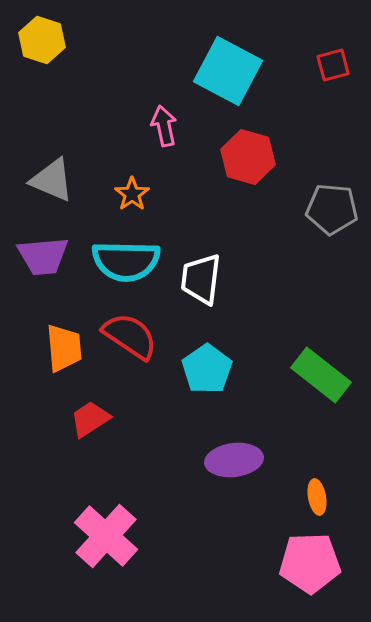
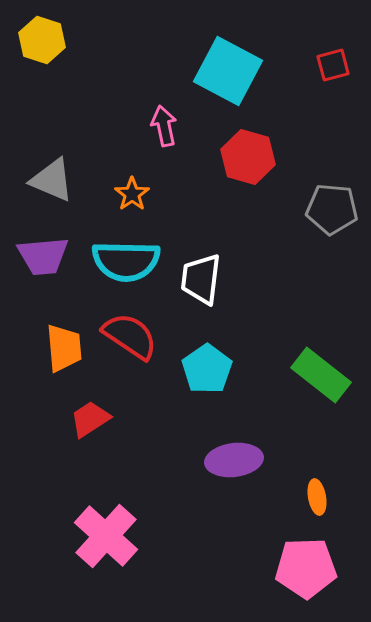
pink pentagon: moved 4 px left, 5 px down
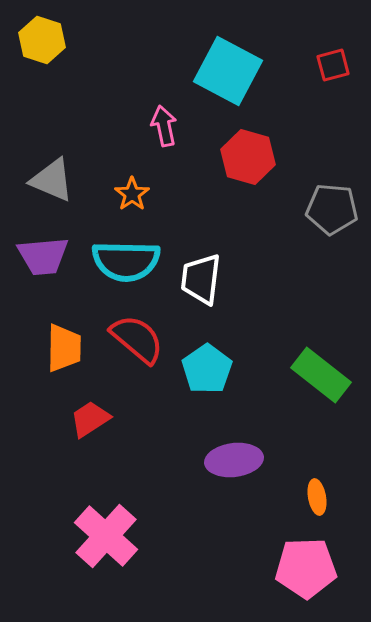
red semicircle: moved 7 px right, 3 px down; rotated 6 degrees clockwise
orange trapezoid: rotated 6 degrees clockwise
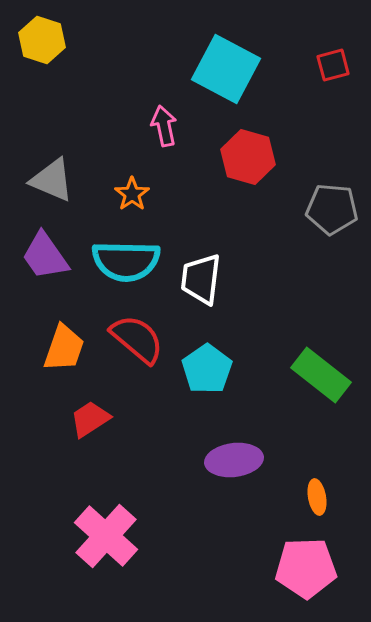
cyan square: moved 2 px left, 2 px up
purple trapezoid: moved 2 px right; rotated 60 degrees clockwise
orange trapezoid: rotated 18 degrees clockwise
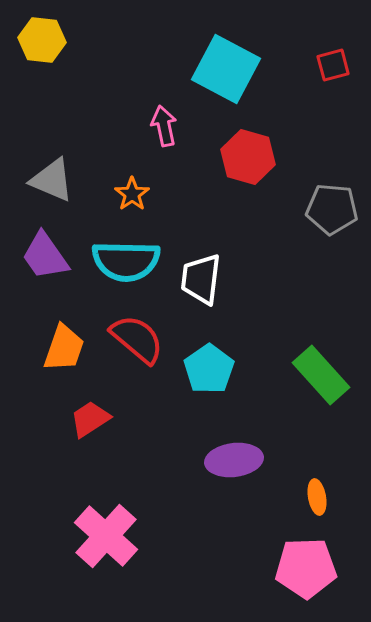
yellow hexagon: rotated 12 degrees counterclockwise
cyan pentagon: moved 2 px right
green rectangle: rotated 10 degrees clockwise
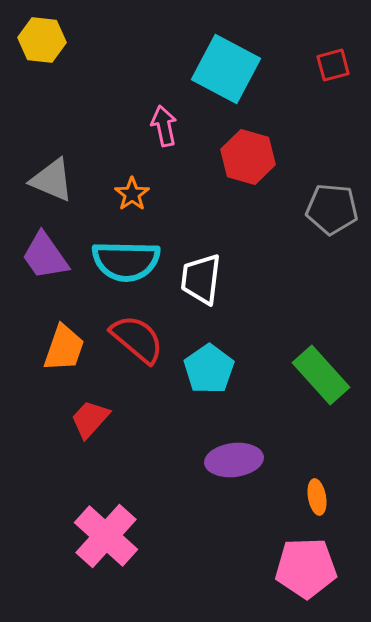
red trapezoid: rotated 15 degrees counterclockwise
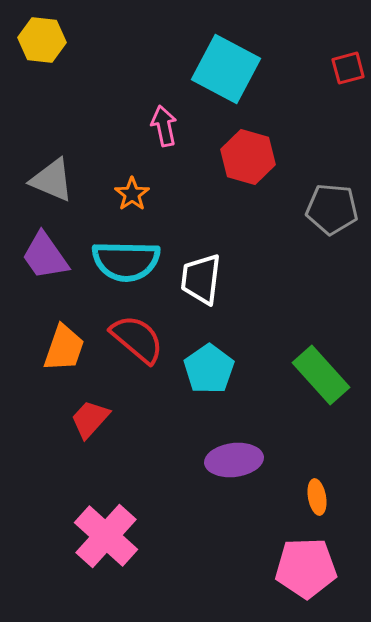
red square: moved 15 px right, 3 px down
